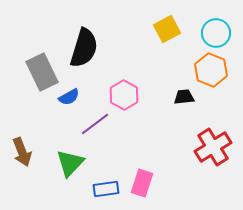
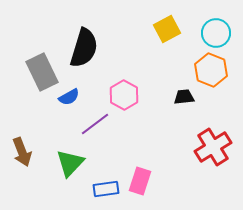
pink rectangle: moved 2 px left, 2 px up
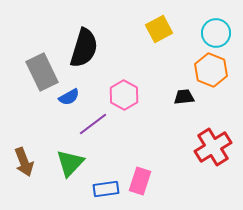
yellow square: moved 8 px left
purple line: moved 2 px left
brown arrow: moved 2 px right, 10 px down
